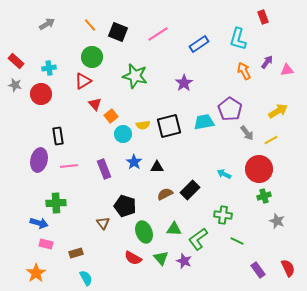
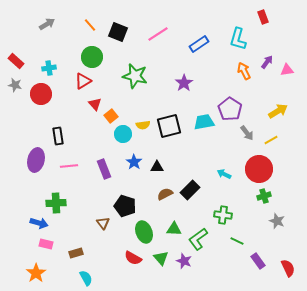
purple ellipse at (39, 160): moved 3 px left
purple rectangle at (258, 270): moved 9 px up
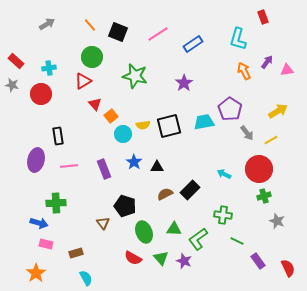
blue rectangle at (199, 44): moved 6 px left
gray star at (15, 85): moved 3 px left
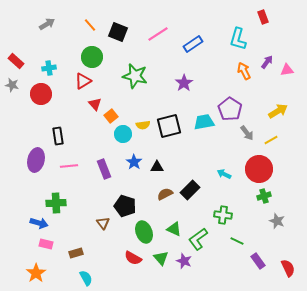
green triangle at (174, 229): rotated 21 degrees clockwise
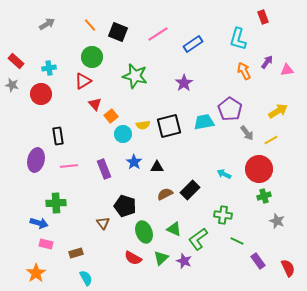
green triangle at (161, 258): rotated 28 degrees clockwise
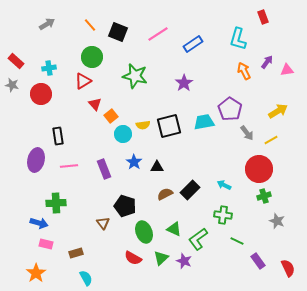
cyan arrow at (224, 174): moved 11 px down
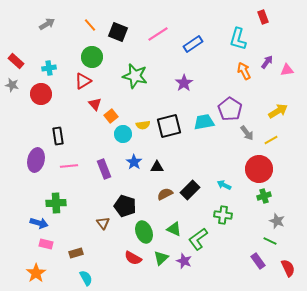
green line at (237, 241): moved 33 px right
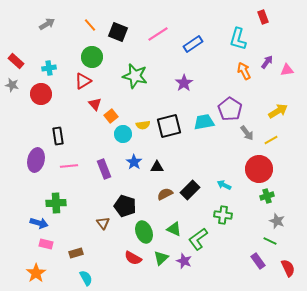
green cross at (264, 196): moved 3 px right
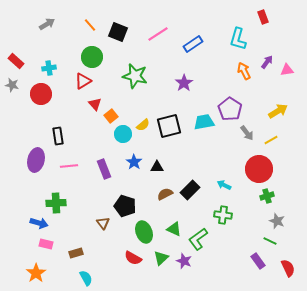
yellow semicircle at (143, 125): rotated 32 degrees counterclockwise
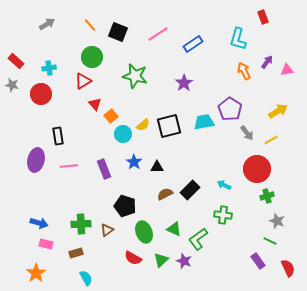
red circle at (259, 169): moved 2 px left
green cross at (56, 203): moved 25 px right, 21 px down
brown triangle at (103, 223): moved 4 px right, 7 px down; rotated 32 degrees clockwise
green triangle at (161, 258): moved 2 px down
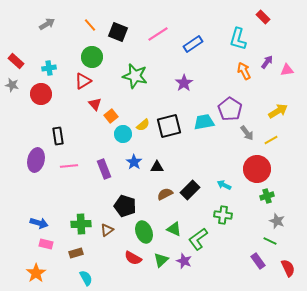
red rectangle at (263, 17): rotated 24 degrees counterclockwise
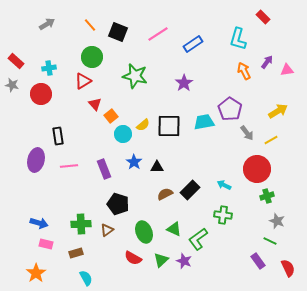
black square at (169, 126): rotated 15 degrees clockwise
black pentagon at (125, 206): moved 7 px left, 2 px up
